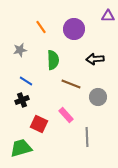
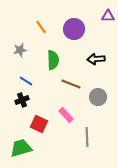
black arrow: moved 1 px right
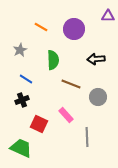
orange line: rotated 24 degrees counterclockwise
gray star: rotated 16 degrees counterclockwise
blue line: moved 2 px up
green trapezoid: rotated 40 degrees clockwise
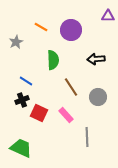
purple circle: moved 3 px left, 1 px down
gray star: moved 4 px left, 8 px up
blue line: moved 2 px down
brown line: moved 3 px down; rotated 36 degrees clockwise
red square: moved 11 px up
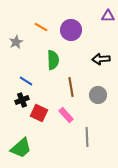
black arrow: moved 5 px right
brown line: rotated 24 degrees clockwise
gray circle: moved 2 px up
green trapezoid: rotated 115 degrees clockwise
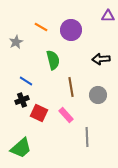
green semicircle: rotated 12 degrees counterclockwise
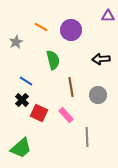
black cross: rotated 24 degrees counterclockwise
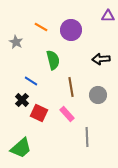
gray star: rotated 16 degrees counterclockwise
blue line: moved 5 px right
pink rectangle: moved 1 px right, 1 px up
